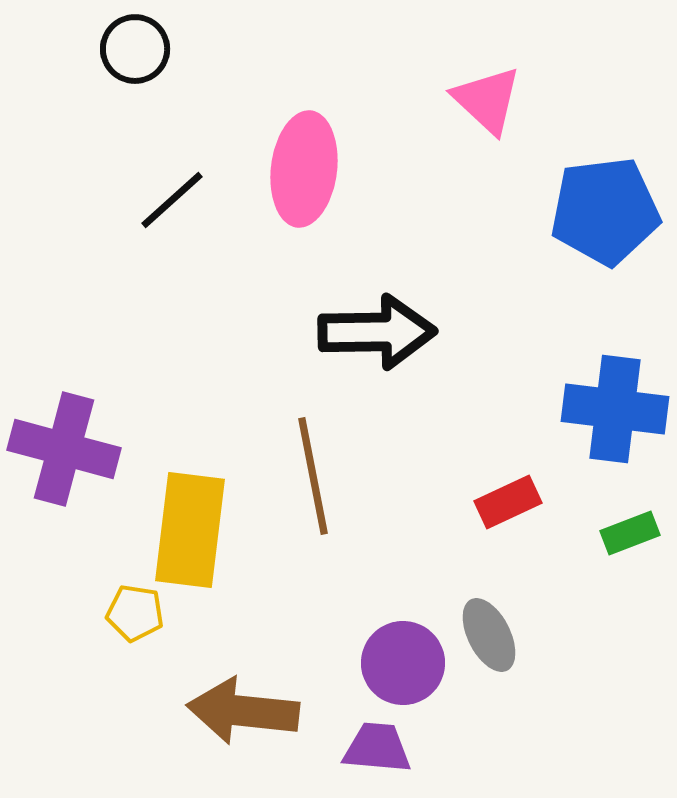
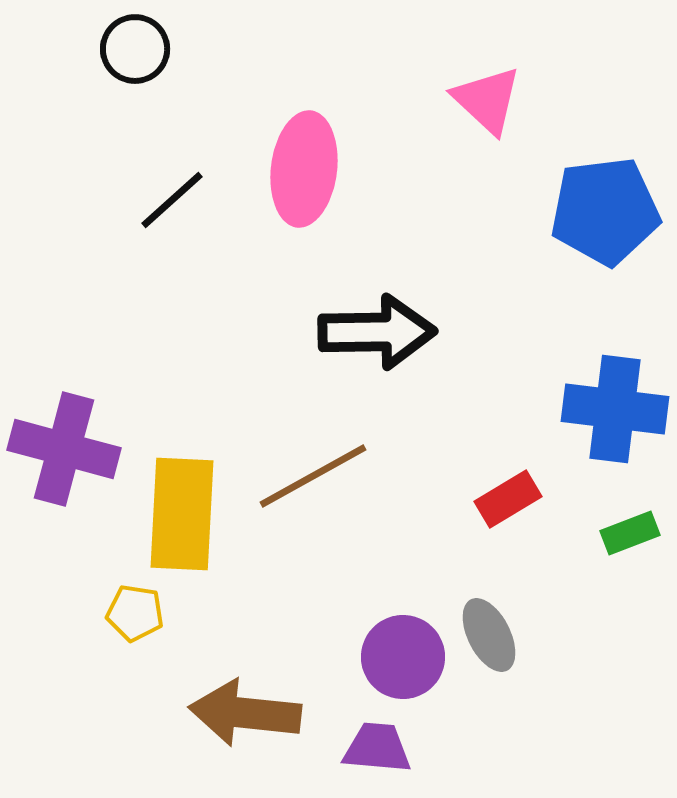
brown line: rotated 72 degrees clockwise
red rectangle: moved 3 px up; rotated 6 degrees counterclockwise
yellow rectangle: moved 8 px left, 16 px up; rotated 4 degrees counterclockwise
purple circle: moved 6 px up
brown arrow: moved 2 px right, 2 px down
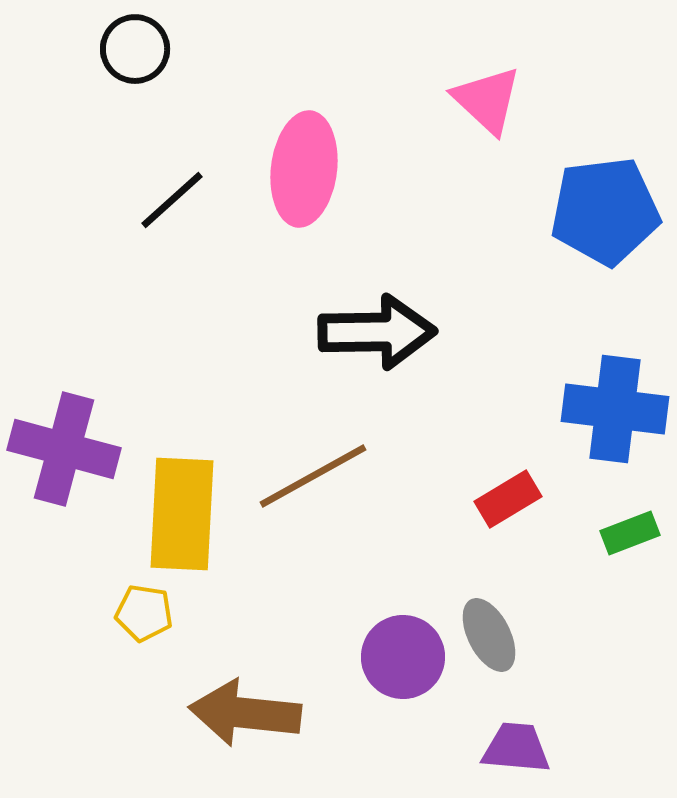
yellow pentagon: moved 9 px right
purple trapezoid: moved 139 px right
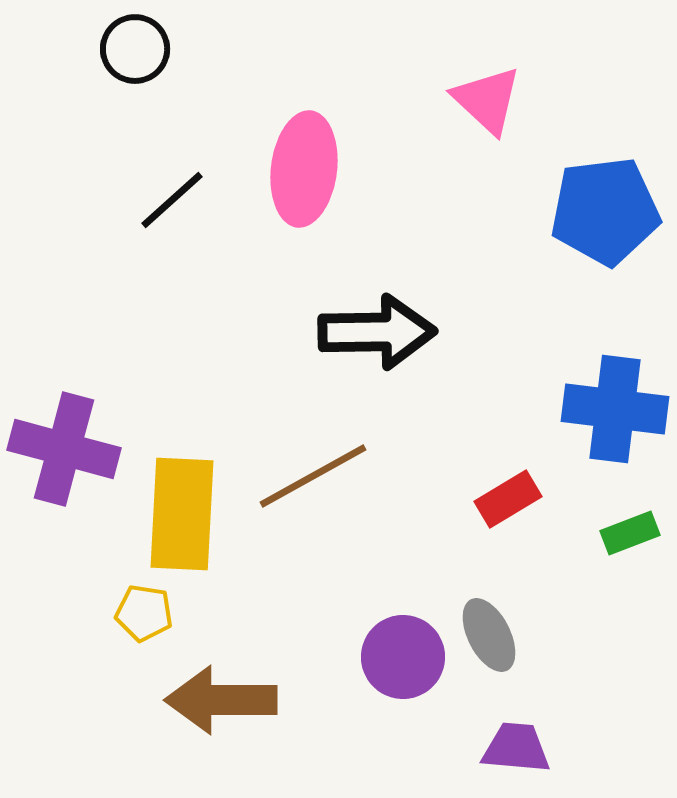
brown arrow: moved 24 px left, 13 px up; rotated 6 degrees counterclockwise
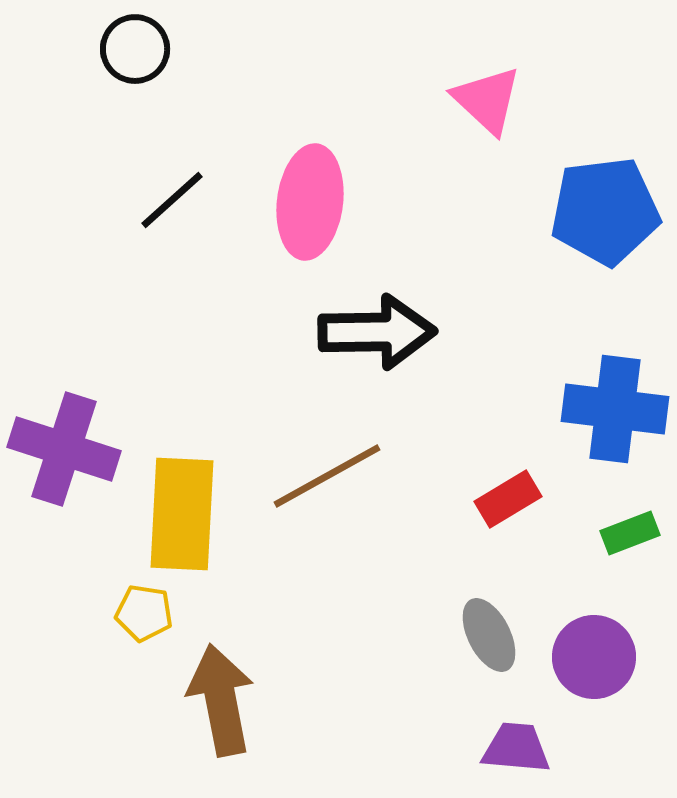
pink ellipse: moved 6 px right, 33 px down
purple cross: rotated 3 degrees clockwise
brown line: moved 14 px right
purple circle: moved 191 px right
brown arrow: rotated 79 degrees clockwise
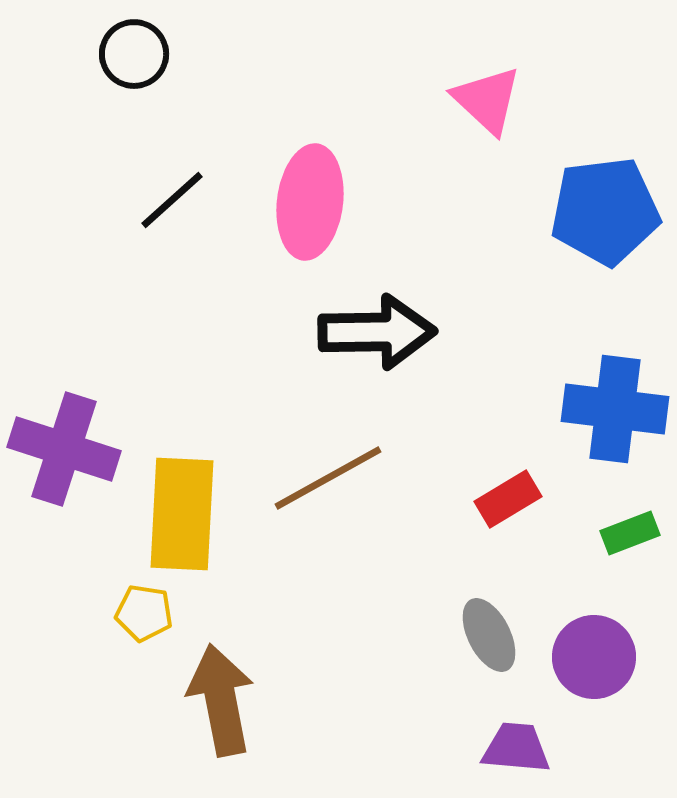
black circle: moved 1 px left, 5 px down
brown line: moved 1 px right, 2 px down
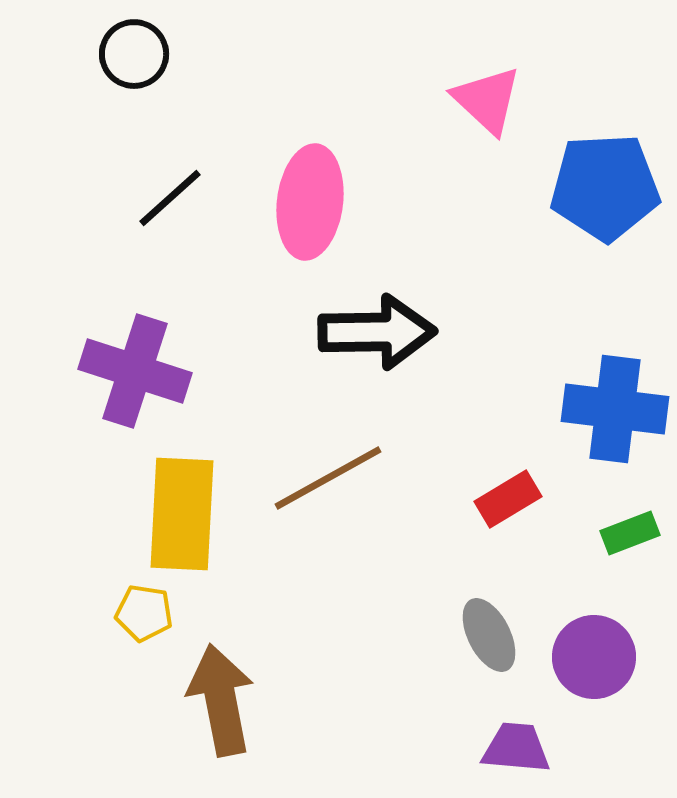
black line: moved 2 px left, 2 px up
blue pentagon: moved 24 px up; rotated 4 degrees clockwise
purple cross: moved 71 px right, 78 px up
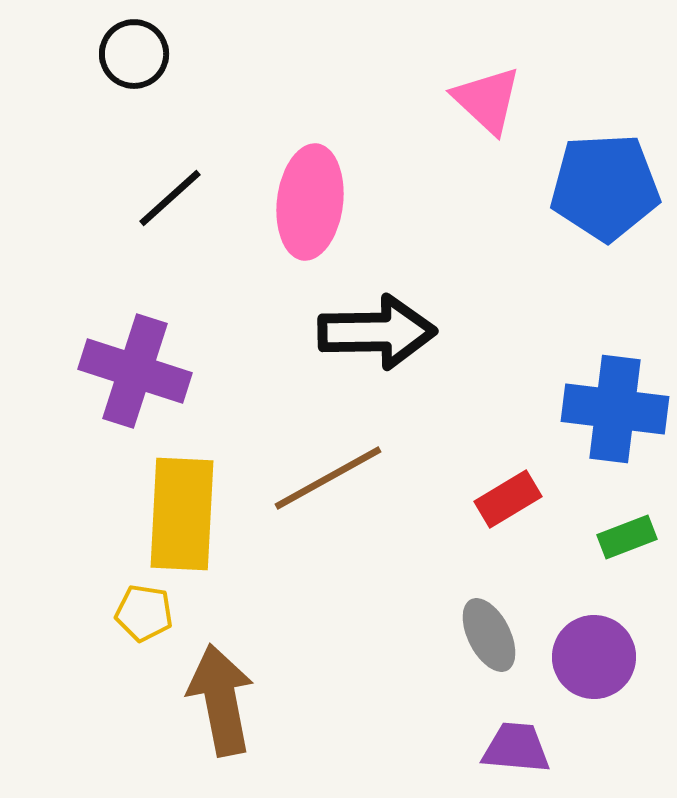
green rectangle: moved 3 px left, 4 px down
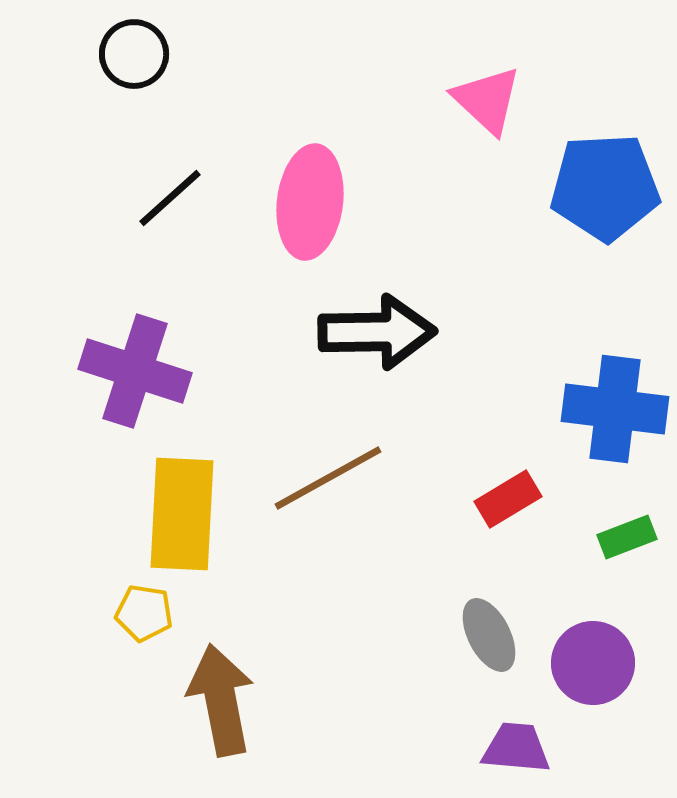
purple circle: moved 1 px left, 6 px down
